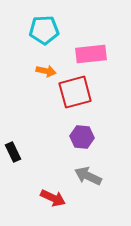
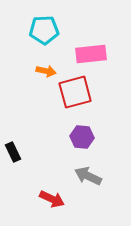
red arrow: moved 1 px left, 1 px down
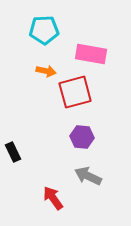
pink rectangle: rotated 16 degrees clockwise
red arrow: moved 1 px right, 1 px up; rotated 150 degrees counterclockwise
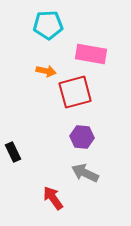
cyan pentagon: moved 4 px right, 5 px up
gray arrow: moved 3 px left, 3 px up
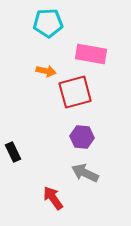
cyan pentagon: moved 2 px up
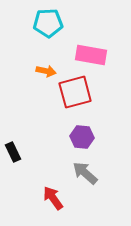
pink rectangle: moved 1 px down
gray arrow: rotated 16 degrees clockwise
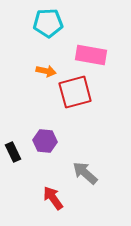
purple hexagon: moved 37 px left, 4 px down
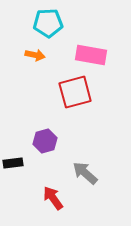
orange arrow: moved 11 px left, 16 px up
purple hexagon: rotated 20 degrees counterclockwise
black rectangle: moved 11 px down; rotated 72 degrees counterclockwise
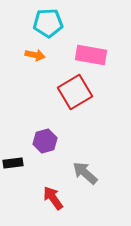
red square: rotated 16 degrees counterclockwise
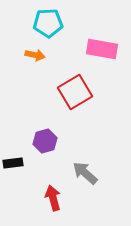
pink rectangle: moved 11 px right, 6 px up
red arrow: rotated 20 degrees clockwise
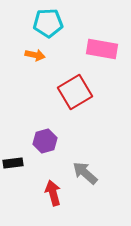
red arrow: moved 5 px up
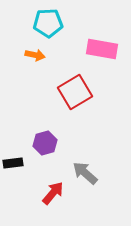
purple hexagon: moved 2 px down
red arrow: rotated 55 degrees clockwise
